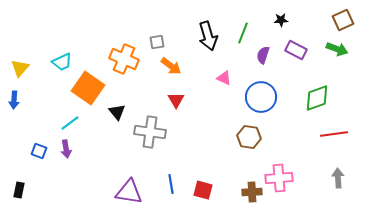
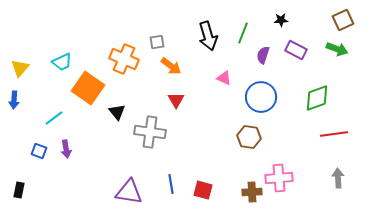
cyan line: moved 16 px left, 5 px up
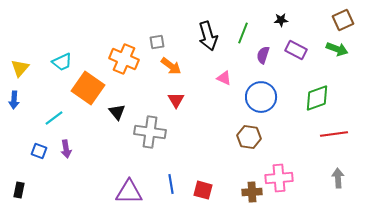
purple triangle: rotated 8 degrees counterclockwise
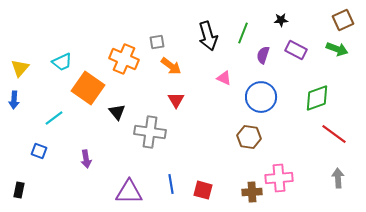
red line: rotated 44 degrees clockwise
purple arrow: moved 20 px right, 10 px down
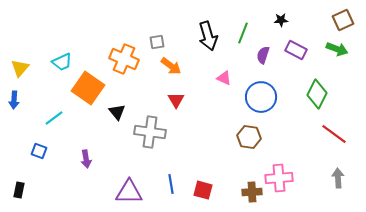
green diamond: moved 4 px up; rotated 44 degrees counterclockwise
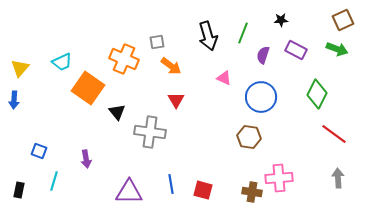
cyan line: moved 63 px down; rotated 36 degrees counterclockwise
brown cross: rotated 12 degrees clockwise
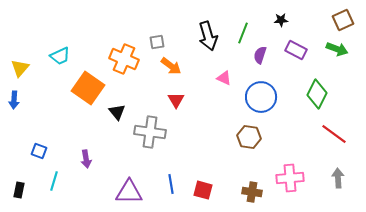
purple semicircle: moved 3 px left
cyan trapezoid: moved 2 px left, 6 px up
pink cross: moved 11 px right
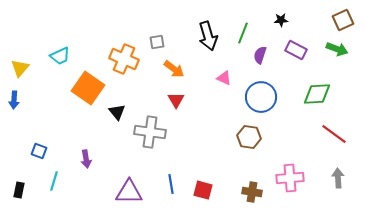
orange arrow: moved 3 px right, 3 px down
green diamond: rotated 60 degrees clockwise
